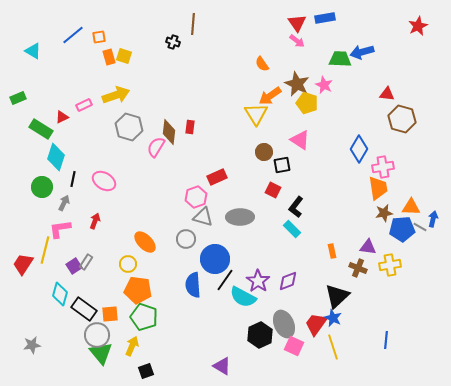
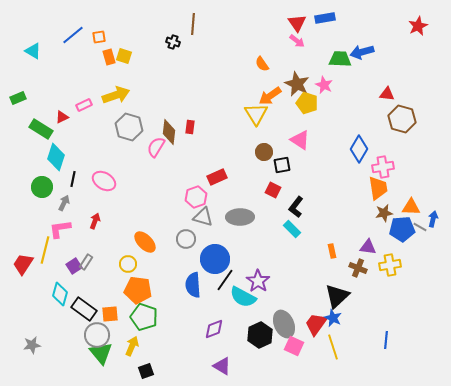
purple diamond at (288, 281): moved 74 px left, 48 px down
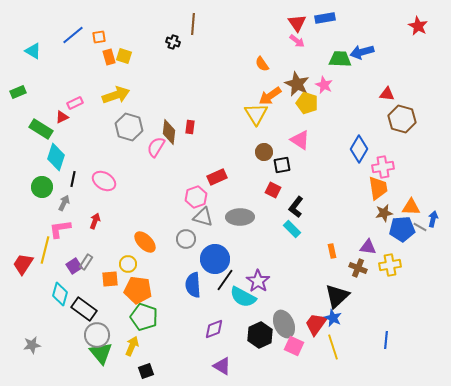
red star at (418, 26): rotated 18 degrees counterclockwise
green rectangle at (18, 98): moved 6 px up
pink rectangle at (84, 105): moved 9 px left, 2 px up
orange square at (110, 314): moved 35 px up
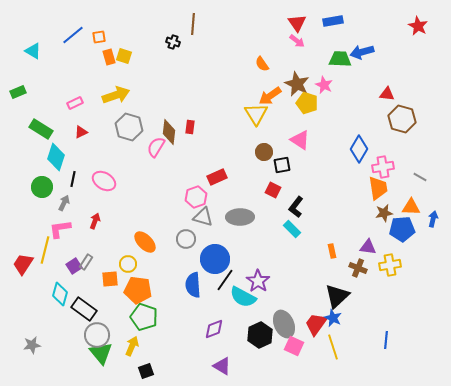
blue rectangle at (325, 18): moved 8 px right, 3 px down
red triangle at (62, 117): moved 19 px right, 15 px down
gray line at (420, 227): moved 50 px up
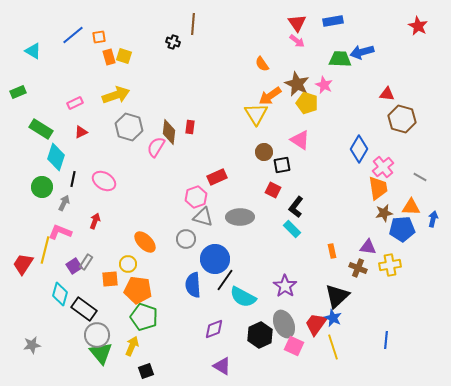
pink cross at (383, 167): rotated 30 degrees counterclockwise
pink L-shape at (60, 229): moved 3 px down; rotated 30 degrees clockwise
purple star at (258, 281): moved 27 px right, 5 px down
